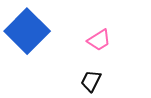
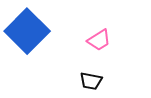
black trapezoid: rotated 105 degrees counterclockwise
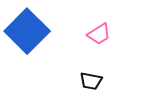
pink trapezoid: moved 6 px up
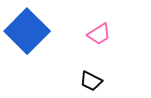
black trapezoid: rotated 15 degrees clockwise
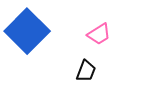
black trapezoid: moved 5 px left, 10 px up; rotated 95 degrees counterclockwise
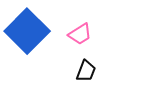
pink trapezoid: moved 19 px left
